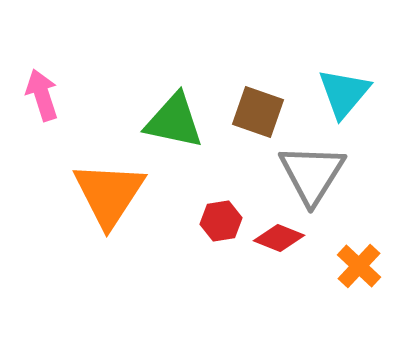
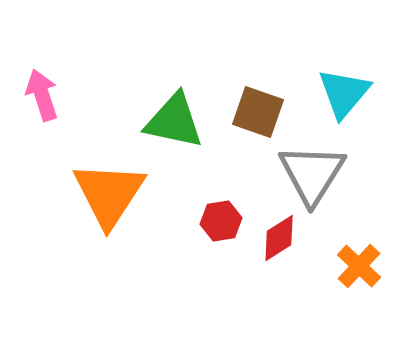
red diamond: rotated 54 degrees counterclockwise
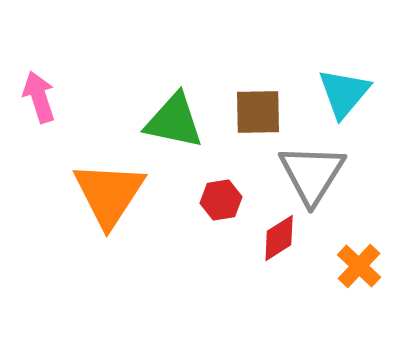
pink arrow: moved 3 px left, 2 px down
brown square: rotated 20 degrees counterclockwise
red hexagon: moved 21 px up
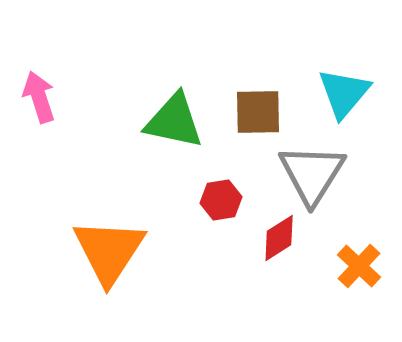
orange triangle: moved 57 px down
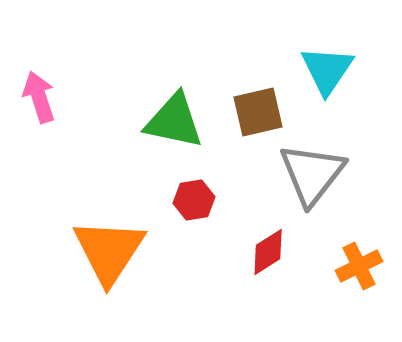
cyan triangle: moved 17 px left, 23 px up; rotated 6 degrees counterclockwise
brown square: rotated 12 degrees counterclockwise
gray triangle: rotated 6 degrees clockwise
red hexagon: moved 27 px left
red diamond: moved 11 px left, 14 px down
orange cross: rotated 21 degrees clockwise
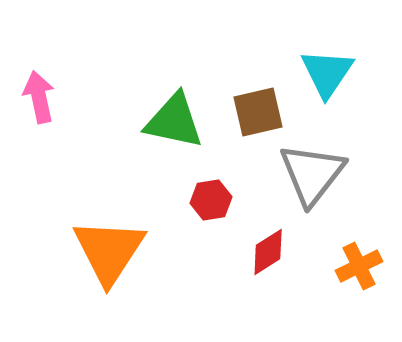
cyan triangle: moved 3 px down
pink arrow: rotated 6 degrees clockwise
red hexagon: moved 17 px right
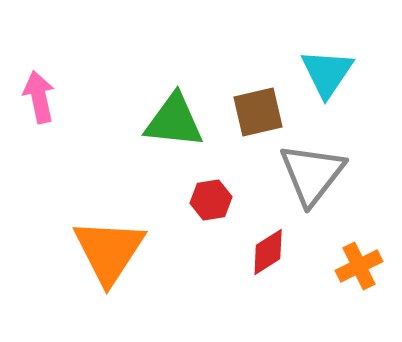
green triangle: rotated 6 degrees counterclockwise
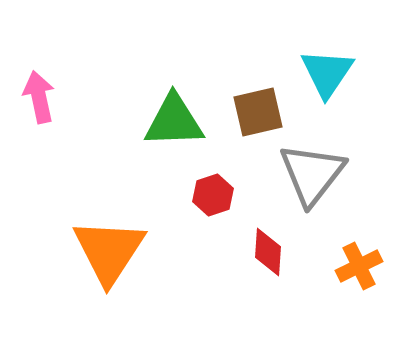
green triangle: rotated 8 degrees counterclockwise
red hexagon: moved 2 px right, 5 px up; rotated 9 degrees counterclockwise
red diamond: rotated 54 degrees counterclockwise
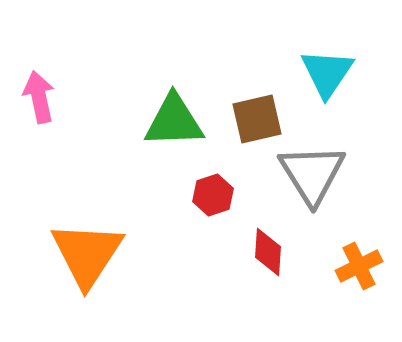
brown square: moved 1 px left, 7 px down
gray triangle: rotated 10 degrees counterclockwise
orange triangle: moved 22 px left, 3 px down
